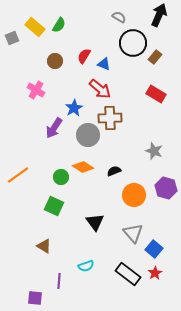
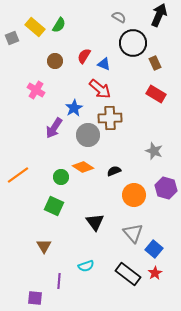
brown rectangle: moved 6 px down; rotated 64 degrees counterclockwise
brown triangle: rotated 28 degrees clockwise
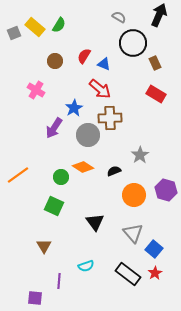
gray square: moved 2 px right, 5 px up
gray star: moved 14 px left, 4 px down; rotated 18 degrees clockwise
purple hexagon: moved 2 px down
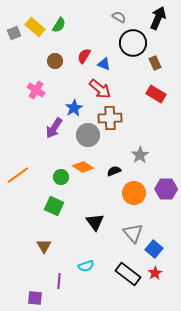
black arrow: moved 1 px left, 3 px down
purple hexagon: moved 1 px up; rotated 15 degrees counterclockwise
orange circle: moved 2 px up
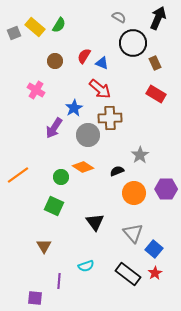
blue triangle: moved 2 px left, 1 px up
black semicircle: moved 3 px right
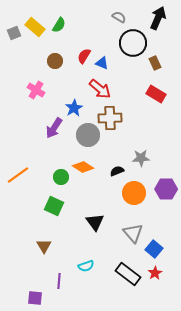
gray star: moved 1 px right, 3 px down; rotated 30 degrees clockwise
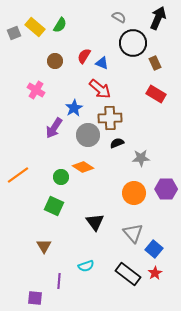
green semicircle: moved 1 px right
black semicircle: moved 28 px up
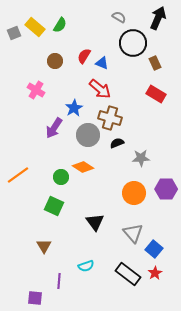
brown cross: rotated 20 degrees clockwise
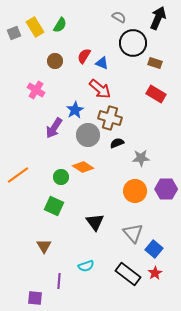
yellow rectangle: rotated 18 degrees clockwise
brown rectangle: rotated 48 degrees counterclockwise
blue star: moved 1 px right, 2 px down
orange circle: moved 1 px right, 2 px up
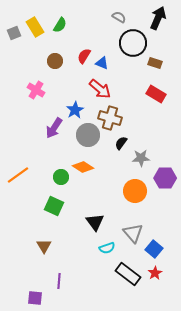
black semicircle: moved 4 px right; rotated 32 degrees counterclockwise
purple hexagon: moved 1 px left, 11 px up
cyan semicircle: moved 21 px right, 18 px up
